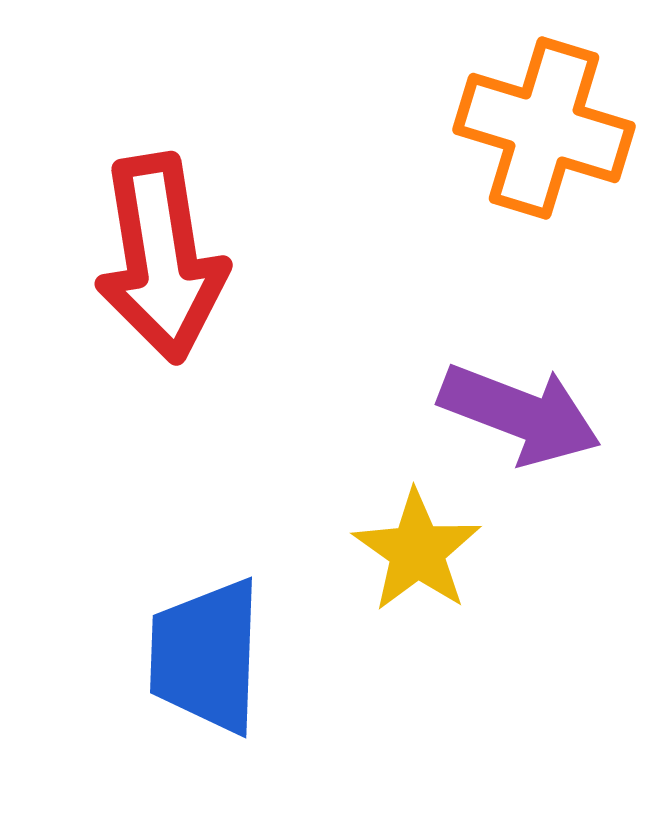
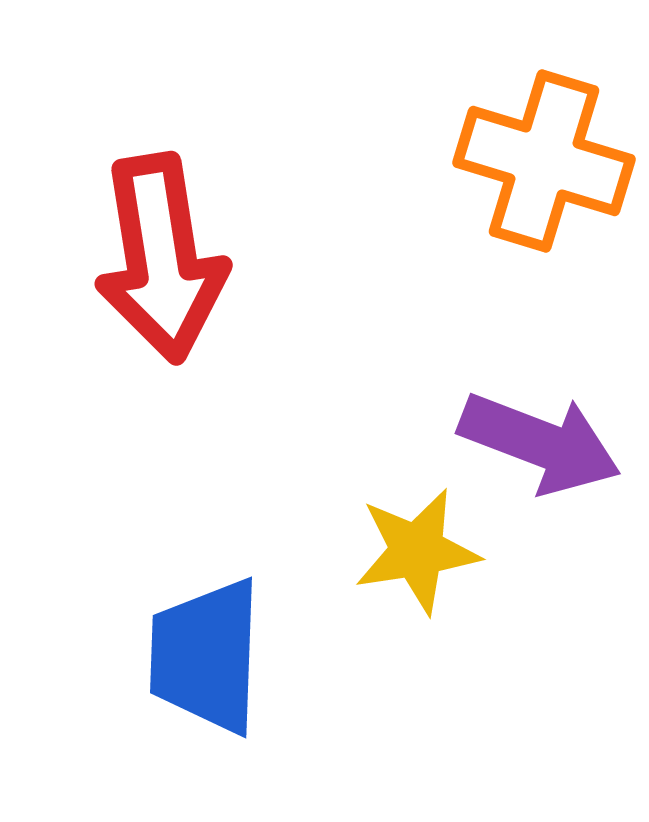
orange cross: moved 33 px down
purple arrow: moved 20 px right, 29 px down
yellow star: rotated 28 degrees clockwise
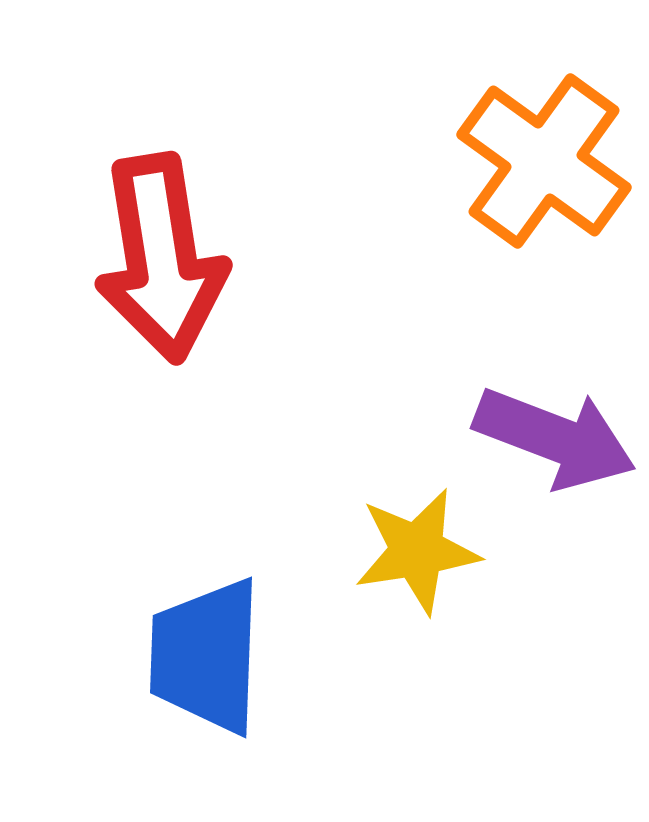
orange cross: rotated 19 degrees clockwise
purple arrow: moved 15 px right, 5 px up
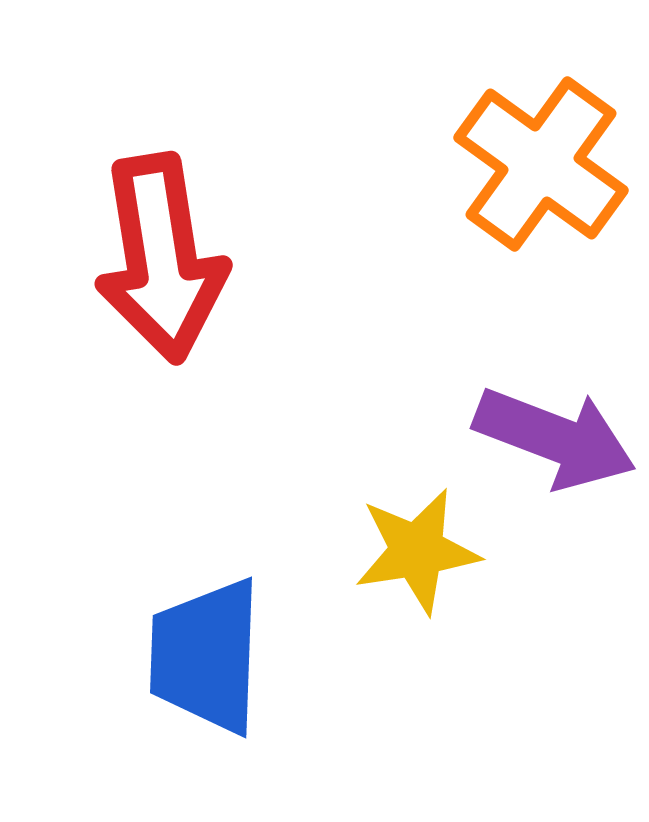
orange cross: moved 3 px left, 3 px down
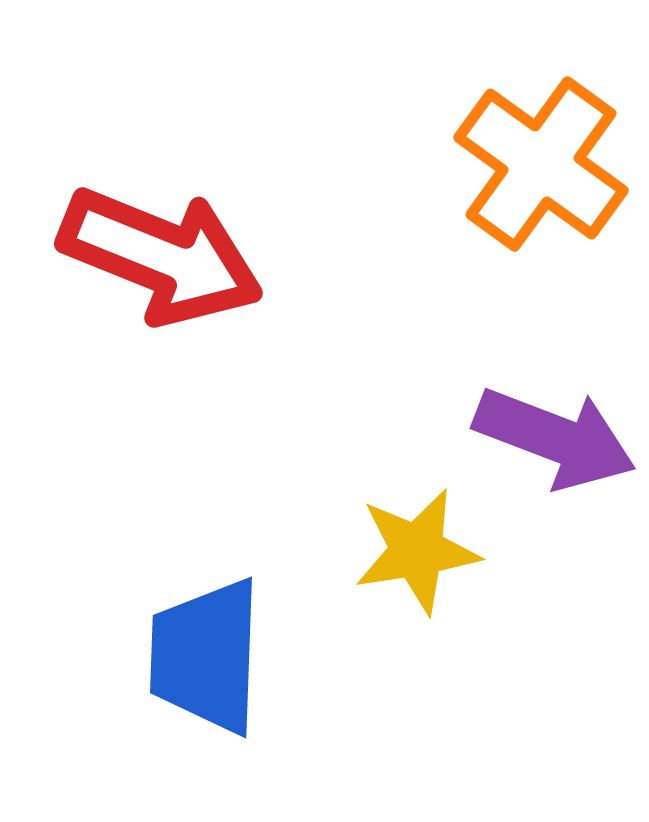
red arrow: moved 2 px up; rotated 59 degrees counterclockwise
